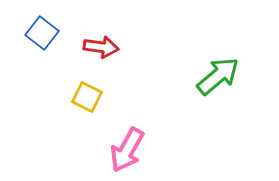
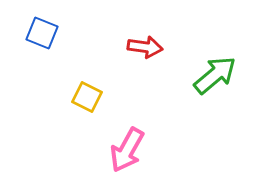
blue square: rotated 16 degrees counterclockwise
red arrow: moved 44 px right
green arrow: moved 3 px left, 1 px up
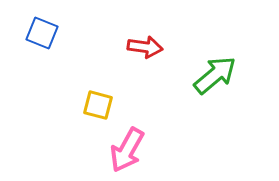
yellow square: moved 11 px right, 8 px down; rotated 12 degrees counterclockwise
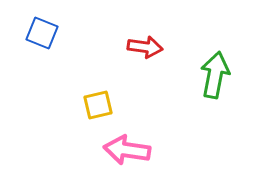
green arrow: rotated 39 degrees counterclockwise
yellow square: rotated 28 degrees counterclockwise
pink arrow: rotated 69 degrees clockwise
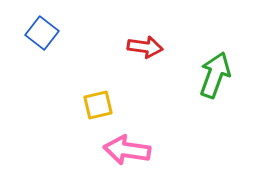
blue square: rotated 16 degrees clockwise
green arrow: rotated 9 degrees clockwise
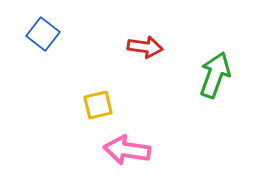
blue square: moved 1 px right, 1 px down
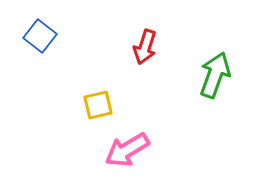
blue square: moved 3 px left, 2 px down
red arrow: rotated 100 degrees clockwise
pink arrow: rotated 39 degrees counterclockwise
